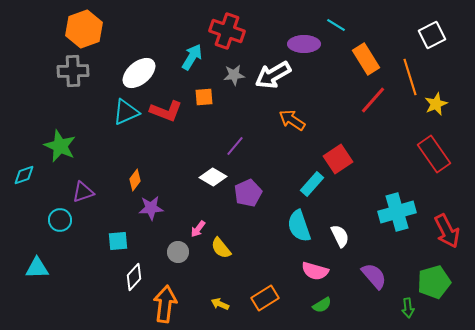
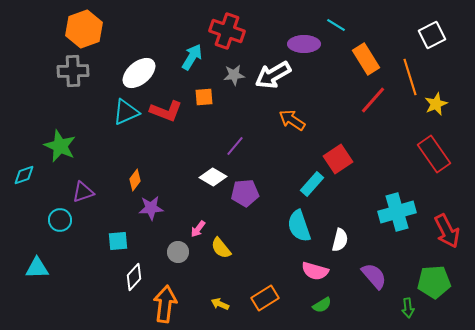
purple pentagon at (248, 193): moved 3 px left; rotated 20 degrees clockwise
white semicircle at (340, 236): moved 4 px down; rotated 40 degrees clockwise
green pentagon at (434, 282): rotated 12 degrees clockwise
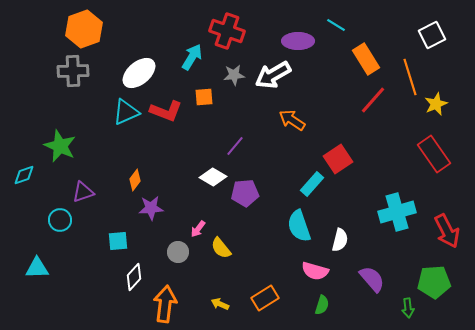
purple ellipse at (304, 44): moved 6 px left, 3 px up
purple semicircle at (374, 276): moved 2 px left, 3 px down
green semicircle at (322, 305): rotated 42 degrees counterclockwise
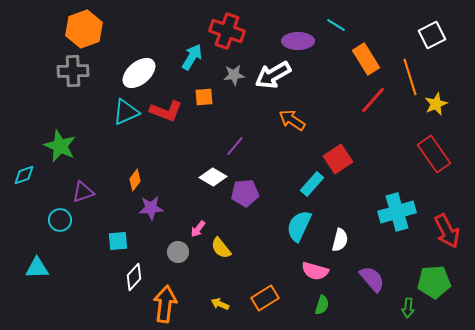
cyan semicircle at (299, 226): rotated 44 degrees clockwise
green arrow at (408, 308): rotated 12 degrees clockwise
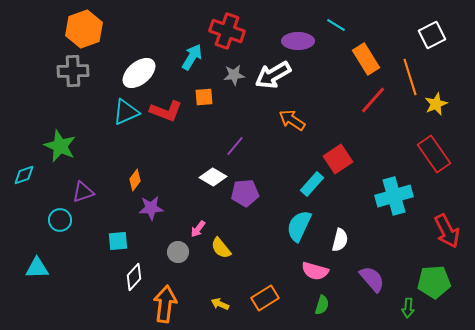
cyan cross at (397, 212): moved 3 px left, 16 px up
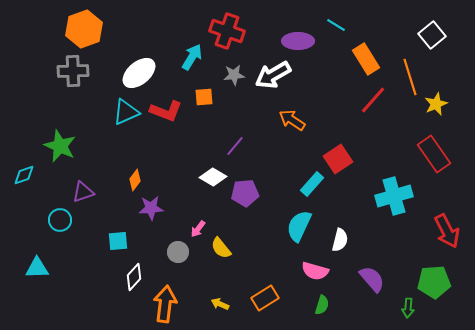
white square at (432, 35): rotated 12 degrees counterclockwise
